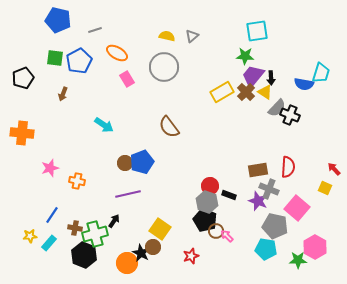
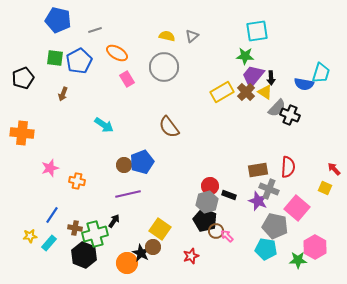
brown circle at (125, 163): moved 1 px left, 2 px down
gray hexagon at (207, 202): rotated 25 degrees clockwise
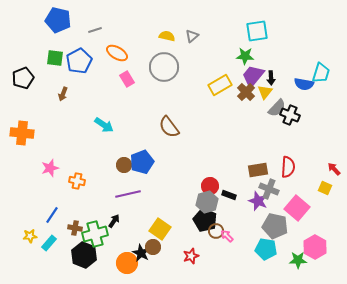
yellow rectangle at (222, 92): moved 2 px left, 7 px up
yellow triangle at (265, 92): rotated 35 degrees clockwise
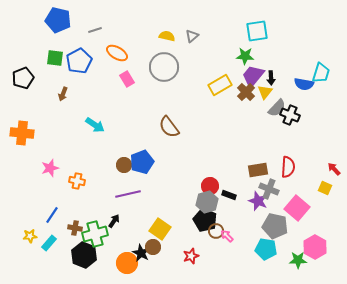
cyan arrow at (104, 125): moved 9 px left
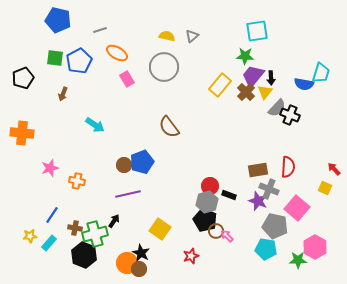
gray line at (95, 30): moved 5 px right
yellow rectangle at (220, 85): rotated 20 degrees counterclockwise
brown circle at (153, 247): moved 14 px left, 22 px down
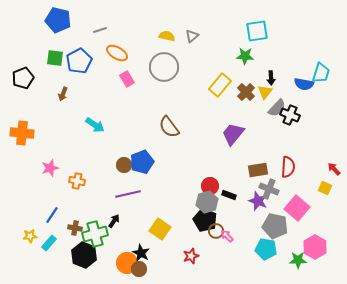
purple trapezoid at (253, 76): moved 20 px left, 58 px down
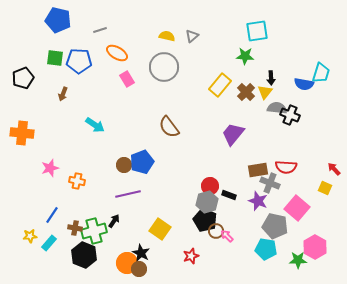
blue pentagon at (79, 61): rotated 30 degrees clockwise
gray semicircle at (277, 108): rotated 126 degrees counterclockwise
red semicircle at (288, 167): moved 2 px left; rotated 90 degrees clockwise
gray cross at (269, 189): moved 1 px right, 6 px up
green cross at (95, 234): moved 1 px left, 3 px up
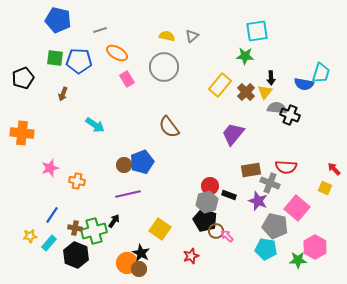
brown rectangle at (258, 170): moved 7 px left
black hexagon at (84, 255): moved 8 px left
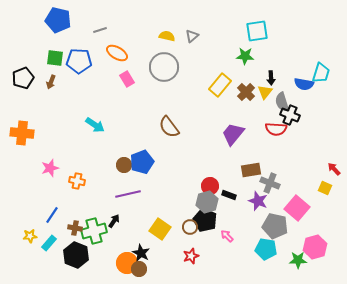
brown arrow at (63, 94): moved 12 px left, 12 px up
gray semicircle at (277, 108): moved 5 px right, 6 px up; rotated 114 degrees counterclockwise
red semicircle at (286, 167): moved 10 px left, 38 px up
brown circle at (216, 231): moved 26 px left, 4 px up
pink hexagon at (315, 247): rotated 15 degrees clockwise
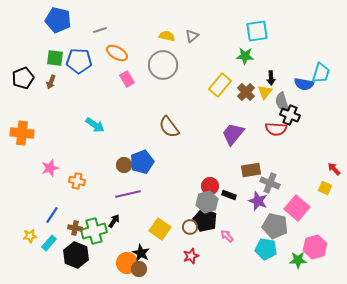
gray circle at (164, 67): moved 1 px left, 2 px up
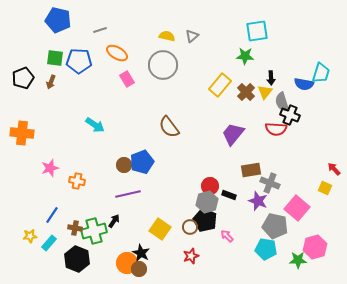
black hexagon at (76, 255): moved 1 px right, 4 px down
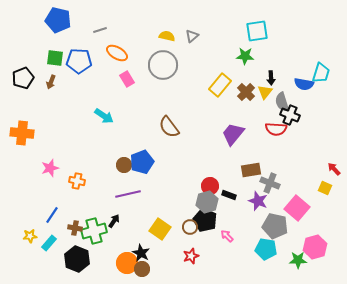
cyan arrow at (95, 125): moved 9 px right, 9 px up
brown circle at (139, 269): moved 3 px right
